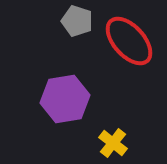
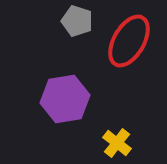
red ellipse: rotated 72 degrees clockwise
yellow cross: moved 4 px right
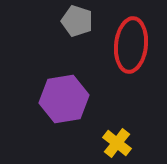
red ellipse: moved 2 px right, 4 px down; rotated 24 degrees counterclockwise
purple hexagon: moved 1 px left
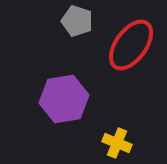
red ellipse: rotated 30 degrees clockwise
yellow cross: rotated 16 degrees counterclockwise
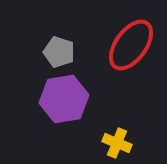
gray pentagon: moved 18 px left, 31 px down
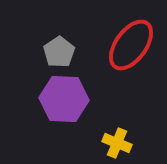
gray pentagon: rotated 20 degrees clockwise
purple hexagon: rotated 12 degrees clockwise
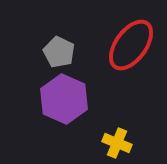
gray pentagon: rotated 12 degrees counterclockwise
purple hexagon: rotated 21 degrees clockwise
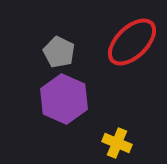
red ellipse: moved 1 px right, 3 px up; rotated 10 degrees clockwise
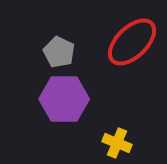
purple hexagon: rotated 24 degrees counterclockwise
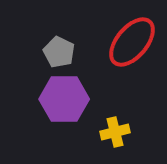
red ellipse: rotated 6 degrees counterclockwise
yellow cross: moved 2 px left, 11 px up; rotated 36 degrees counterclockwise
